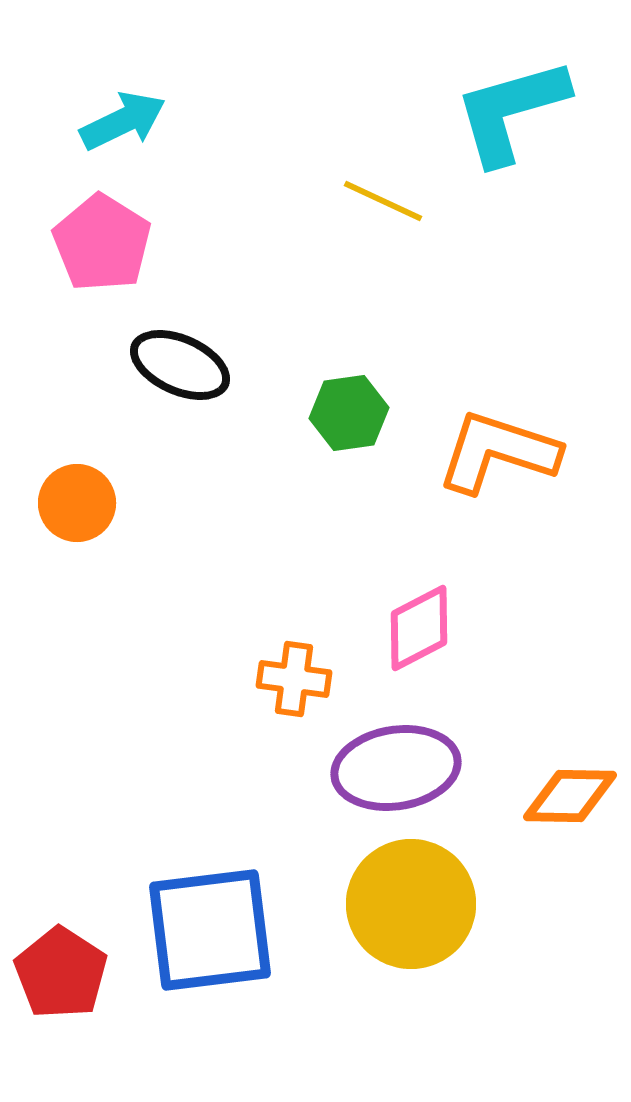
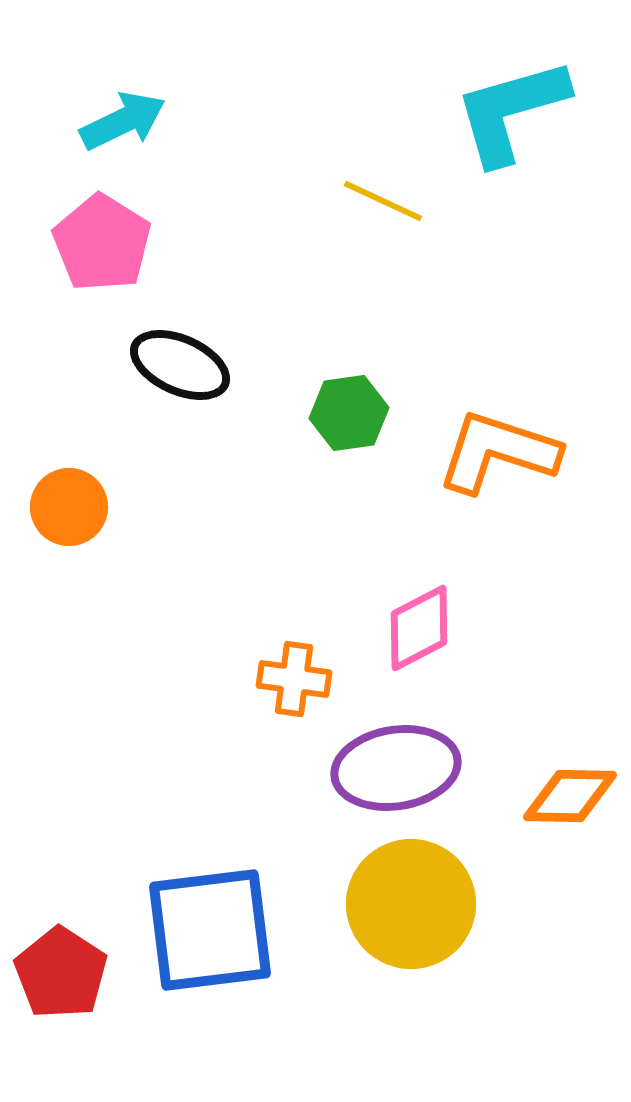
orange circle: moved 8 px left, 4 px down
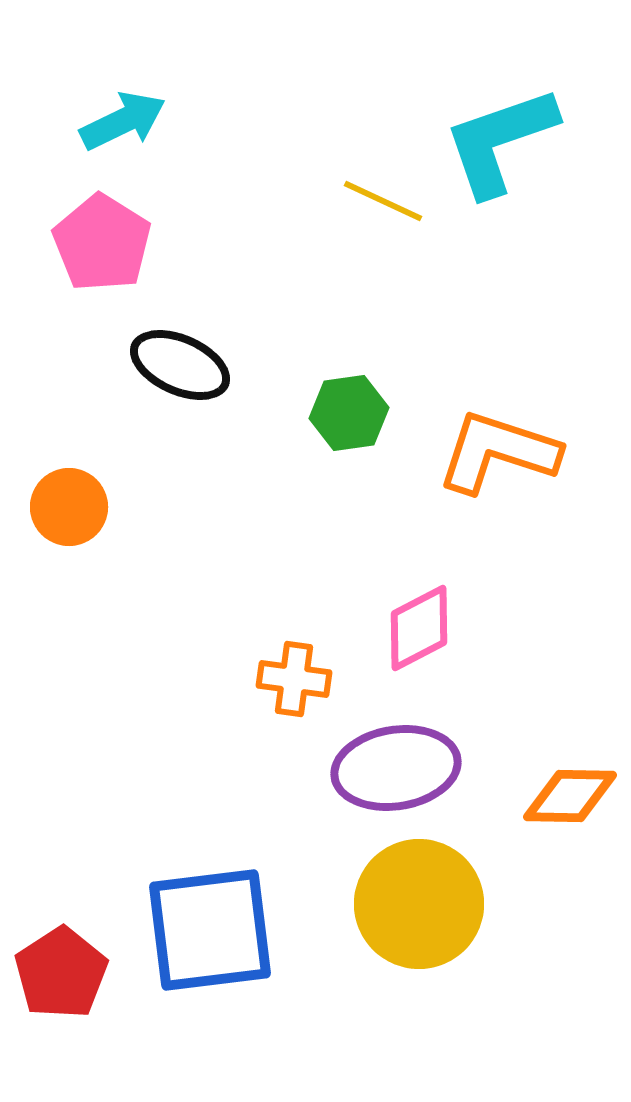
cyan L-shape: moved 11 px left, 30 px down; rotated 3 degrees counterclockwise
yellow circle: moved 8 px right
red pentagon: rotated 6 degrees clockwise
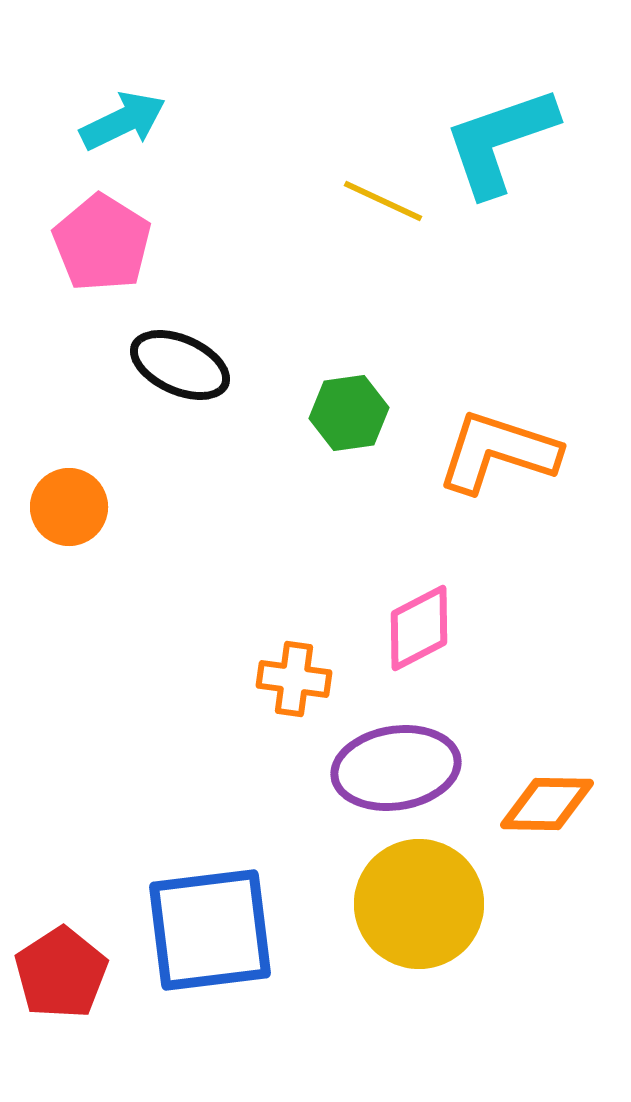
orange diamond: moved 23 px left, 8 px down
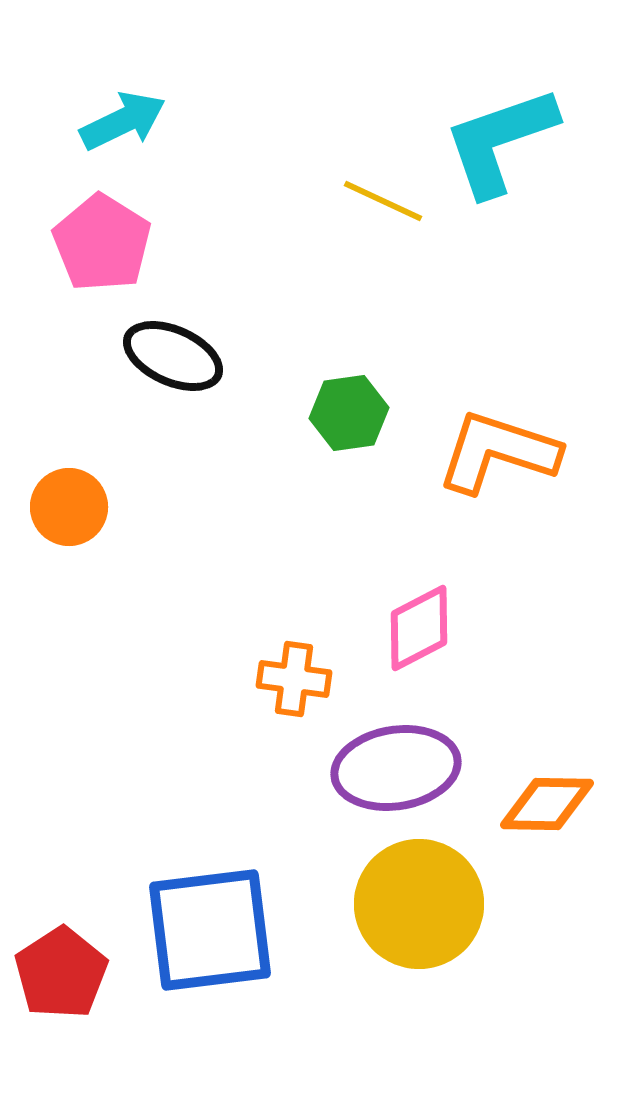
black ellipse: moved 7 px left, 9 px up
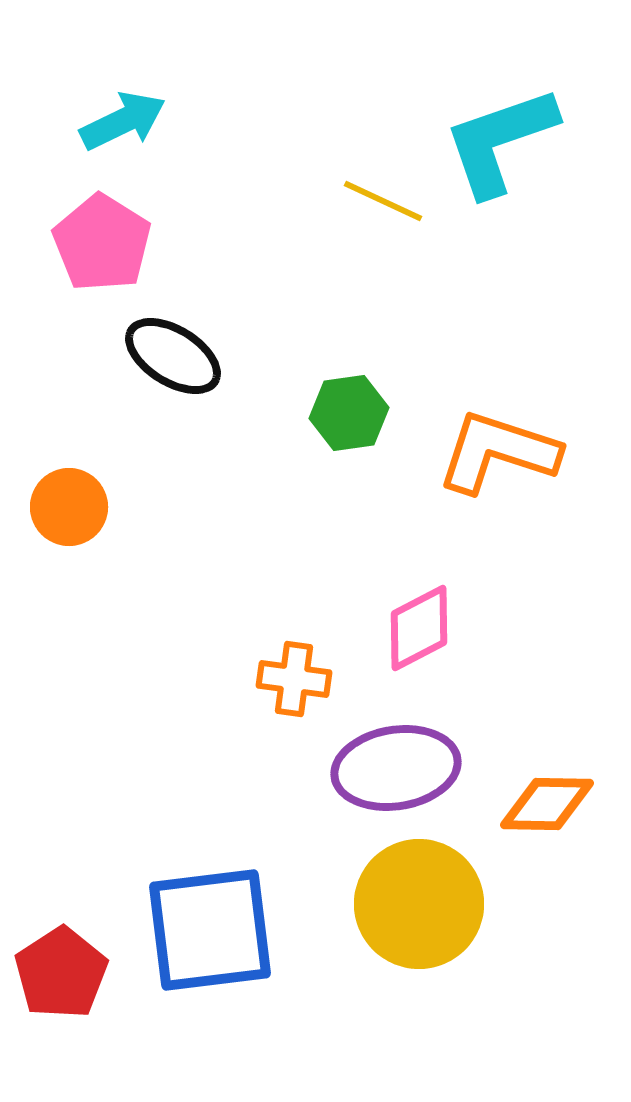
black ellipse: rotated 8 degrees clockwise
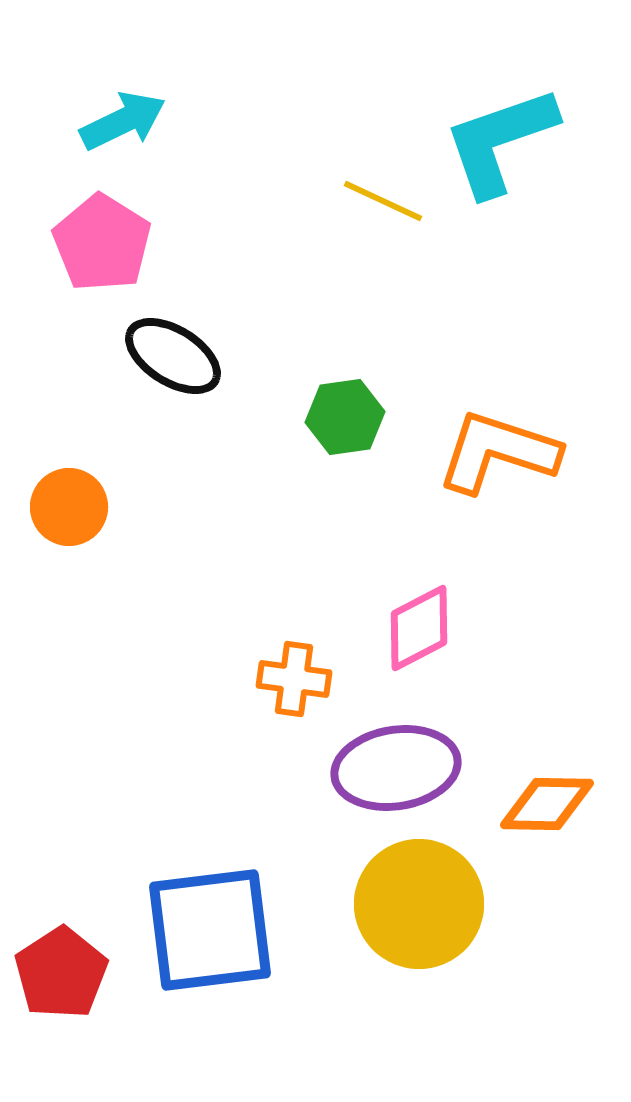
green hexagon: moved 4 px left, 4 px down
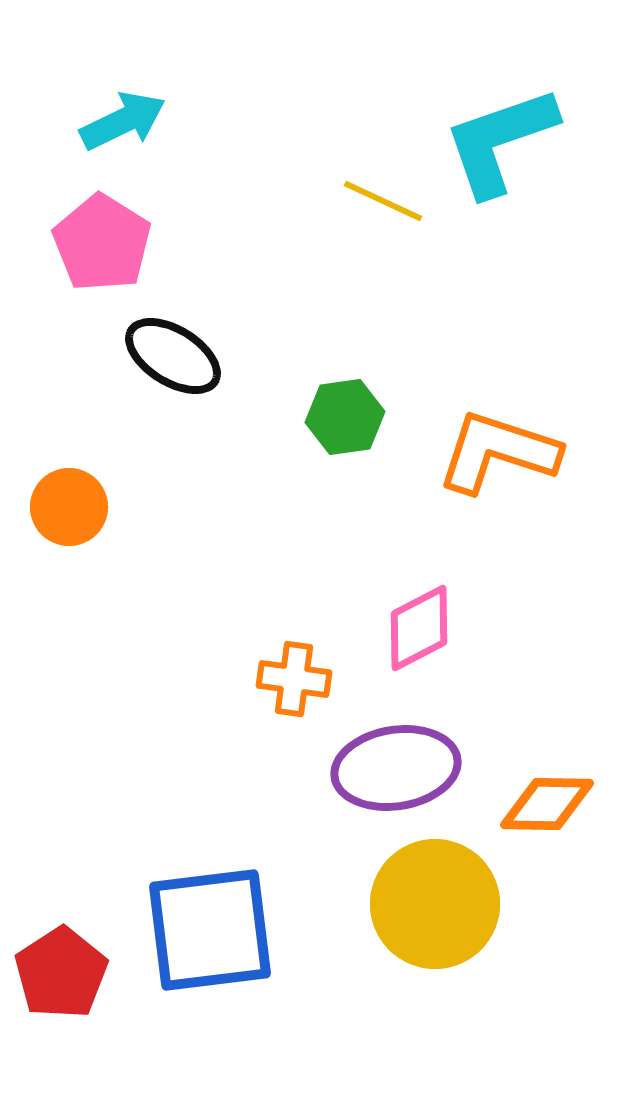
yellow circle: moved 16 px right
